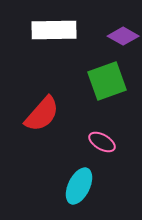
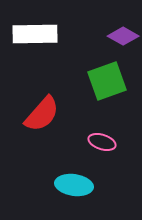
white rectangle: moved 19 px left, 4 px down
pink ellipse: rotated 12 degrees counterclockwise
cyan ellipse: moved 5 px left, 1 px up; rotated 72 degrees clockwise
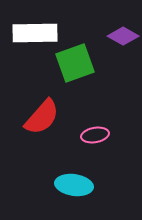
white rectangle: moved 1 px up
green square: moved 32 px left, 18 px up
red semicircle: moved 3 px down
pink ellipse: moved 7 px left, 7 px up; rotated 28 degrees counterclockwise
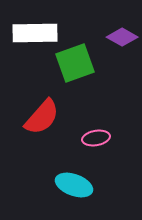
purple diamond: moved 1 px left, 1 px down
pink ellipse: moved 1 px right, 3 px down
cyan ellipse: rotated 12 degrees clockwise
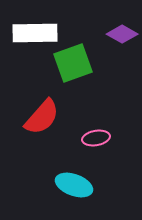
purple diamond: moved 3 px up
green square: moved 2 px left
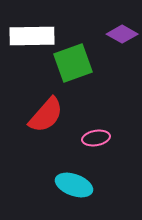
white rectangle: moved 3 px left, 3 px down
red semicircle: moved 4 px right, 2 px up
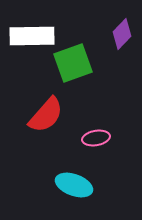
purple diamond: rotated 76 degrees counterclockwise
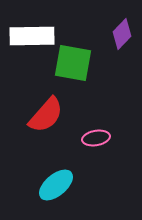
green square: rotated 30 degrees clockwise
cyan ellipse: moved 18 px left; rotated 60 degrees counterclockwise
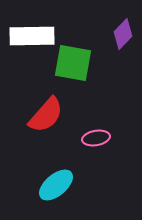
purple diamond: moved 1 px right
